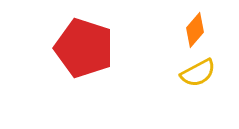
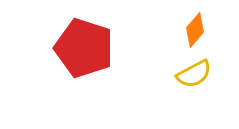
yellow semicircle: moved 4 px left, 1 px down
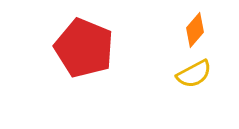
red pentagon: rotated 4 degrees clockwise
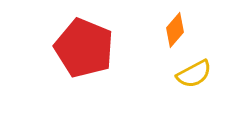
orange diamond: moved 20 px left
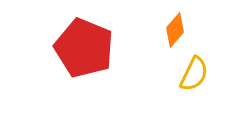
yellow semicircle: rotated 36 degrees counterclockwise
